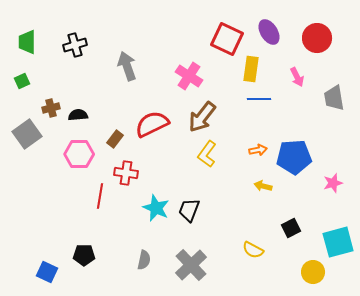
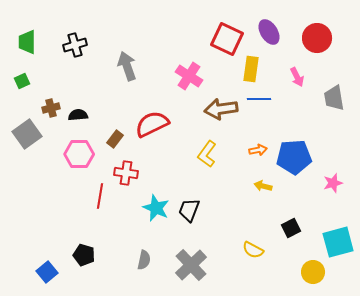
brown arrow: moved 19 px right, 8 px up; rotated 44 degrees clockwise
black pentagon: rotated 15 degrees clockwise
blue square: rotated 25 degrees clockwise
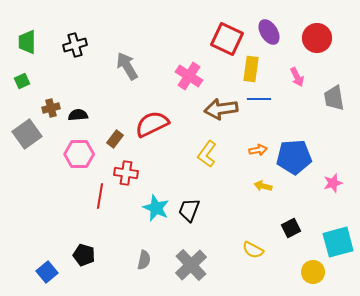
gray arrow: rotated 12 degrees counterclockwise
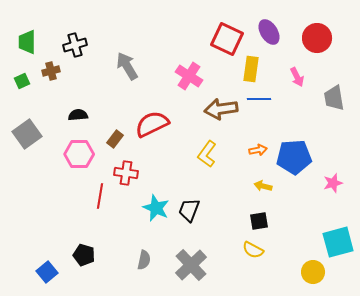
brown cross: moved 37 px up
black square: moved 32 px left, 7 px up; rotated 18 degrees clockwise
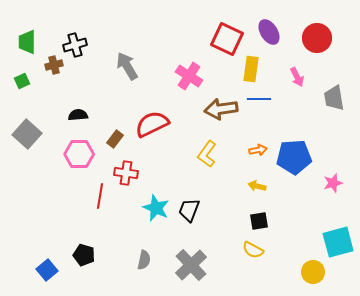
brown cross: moved 3 px right, 6 px up
gray square: rotated 12 degrees counterclockwise
yellow arrow: moved 6 px left
blue square: moved 2 px up
